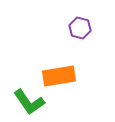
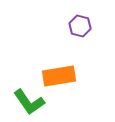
purple hexagon: moved 2 px up
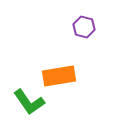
purple hexagon: moved 4 px right, 1 px down
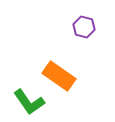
orange rectangle: rotated 44 degrees clockwise
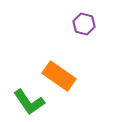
purple hexagon: moved 3 px up
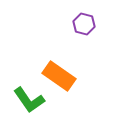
green L-shape: moved 2 px up
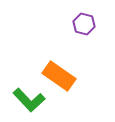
green L-shape: rotated 8 degrees counterclockwise
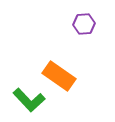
purple hexagon: rotated 20 degrees counterclockwise
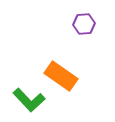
orange rectangle: moved 2 px right
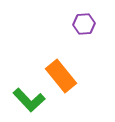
orange rectangle: rotated 16 degrees clockwise
